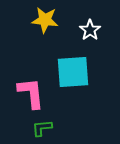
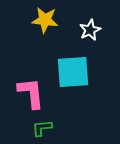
white star: rotated 10 degrees clockwise
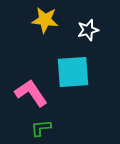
white star: moved 2 px left; rotated 10 degrees clockwise
pink L-shape: rotated 28 degrees counterclockwise
green L-shape: moved 1 px left
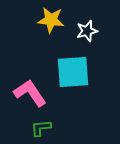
yellow star: moved 6 px right
white star: moved 1 px left, 1 px down
pink L-shape: moved 1 px left
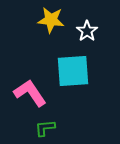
white star: rotated 20 degrees counterclockwise
cyan square: moved 1 px up
green L-shape: moved 4 px right
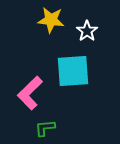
pink L-shape: rotated 100 degrees counterclockwise
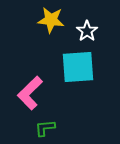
cyan square: moved 5 px right, 4 px up
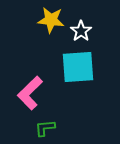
white star: moved 6 px left
